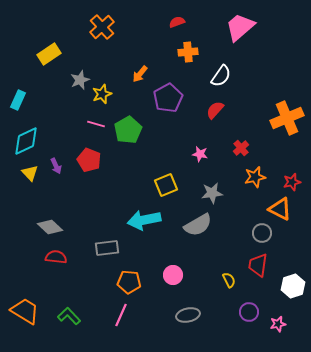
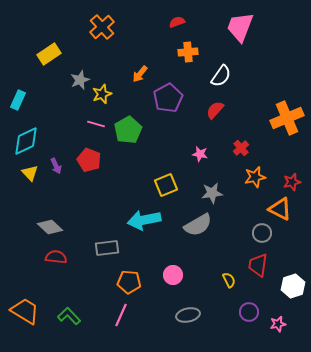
pink trapezoid at (240, 27): rotated 28 degrees counterclockwise
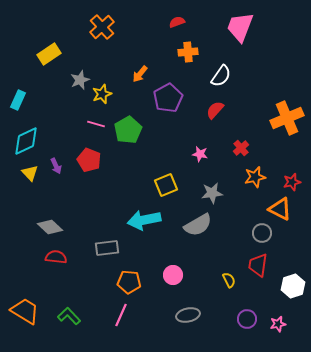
purple circle at (249, 312): moved 2 px left, 7 px down
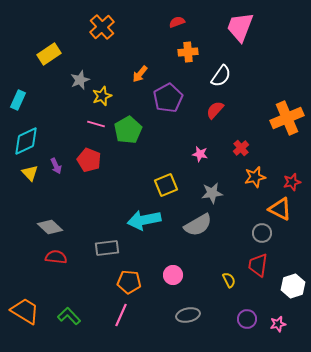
yellow star at (102, 94): moved 2 px down
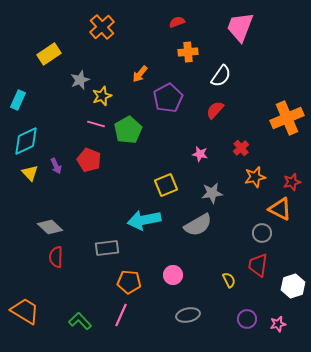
red semicircle at (56, 257): rotated 95 degrees counterclockwise
green L-shape at (69, 316): moved 11 px right, 5 px down
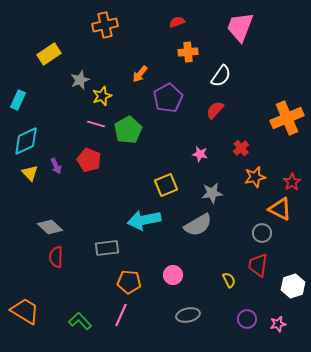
orange cross at (102, 27): moved 3 px right, 2 px up; rotated 30 degrees clockwise
red star at (292, 182): rotated 18 degrees counterclockwise
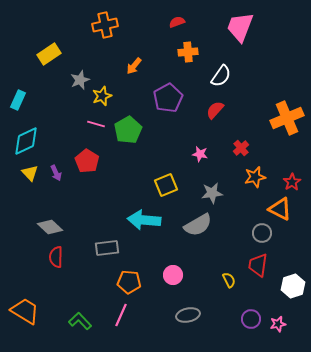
orange arrow at (140, 74): moved 6 px left, 8 px up
red pentagon at (89, 160): moved 2 px left, 1 px down; rotated 10 degrees clockwise
purple arrow at (56, 166): moved 7 px down
cyan arrow at (144, 220): rotated 16 degrees clockwise
purple circle at (247, 319): moved 4 px right
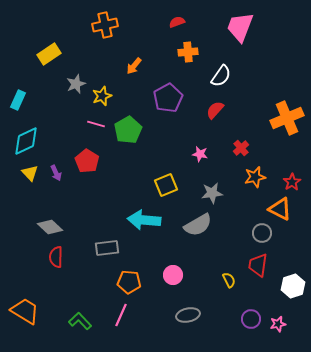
gray star at (80, 80): moved 4 px left, 4 px down
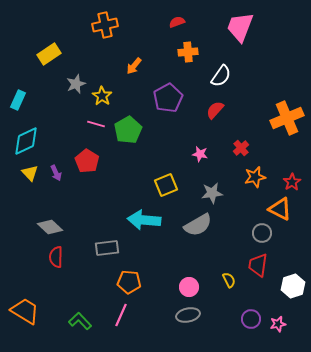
yellow star at (102, 96): rotated 18 degrees counterclockwise
pink circle at (173, 275): moved 16 px right, 12 px down
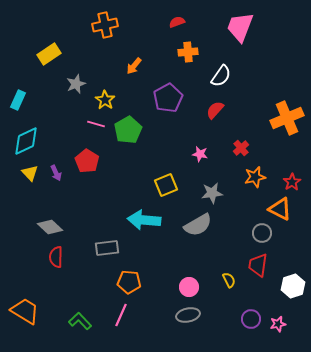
yellow star at (102, 96): moved 3 px right, 4 px down
